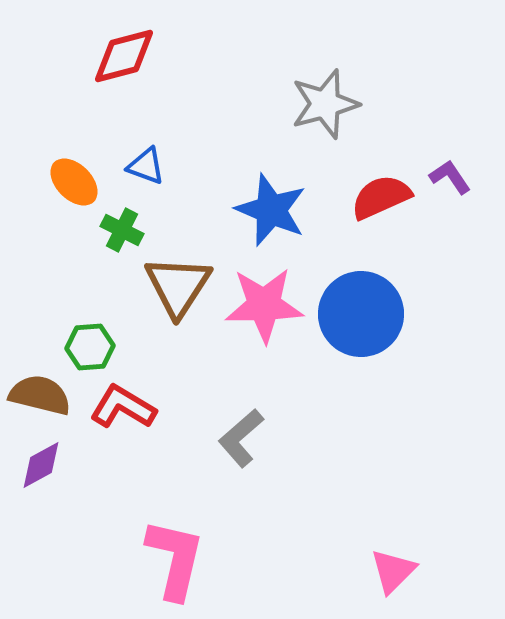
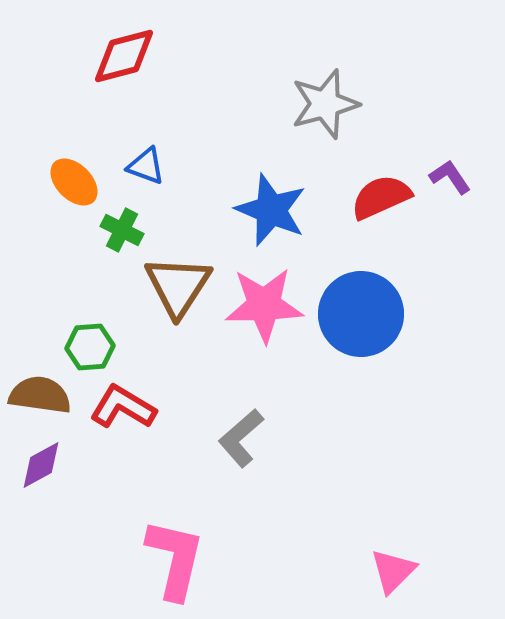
brown semicircle: rotated 6 degrees counterclockwise
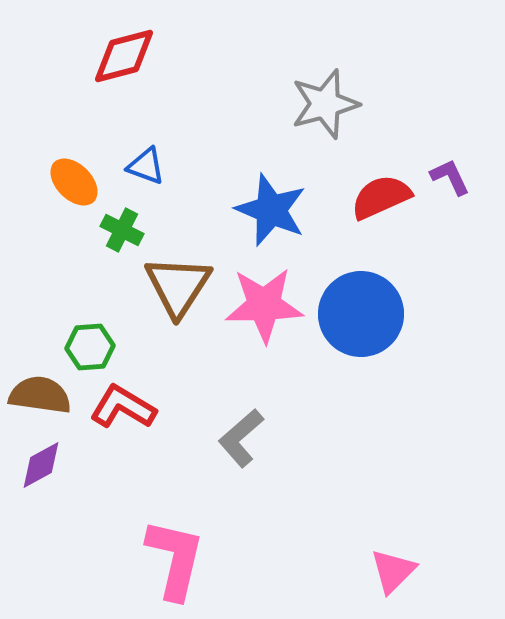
purple L-shape: rotated 9 degrees clockwise
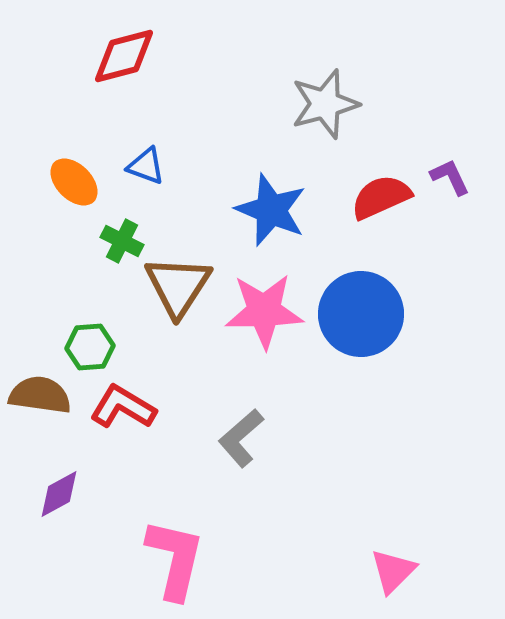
green cross: moved 11 px down
pink star: moved 6 px down
purple diamond: moved 18 px right, 29 px down
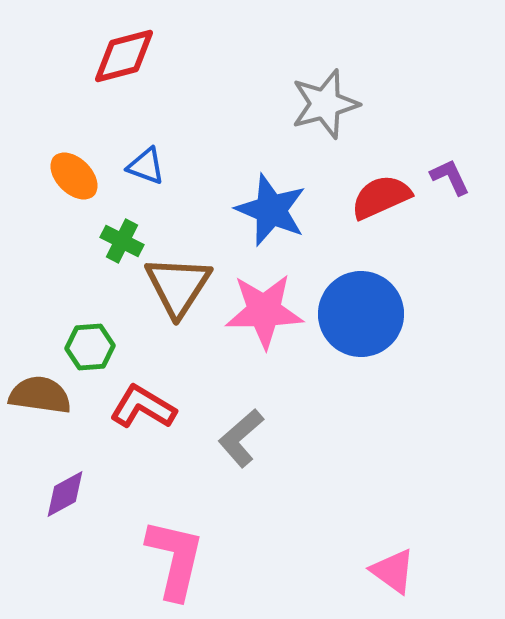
orange ellipse: moved 6 px up
red L-shape: moved 20 px right
purple diamond: moved 6 px right
pink triangle: rotated 39 degrees counterclockwise
